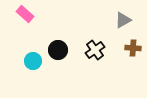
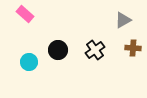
cyan circle: moved 4 px left, 1 px down
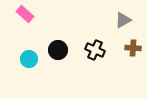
black cross: rotated 30 degrees counterclockwise
cyan circle: moved 3 px up
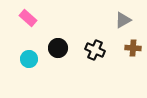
pink rectangle: moved 3 px right, 4 px down
black circle: moved 2 px up
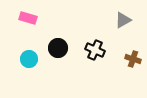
pink rectangle: rotated 24 degrees counterclockwise
brown cross: moved 11 px down; rotated 14 degrees clockwise
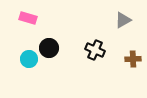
black circle: moved 9 px left
brown cross: rotated 21 degrees counterclockwise
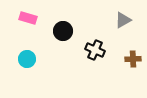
black circle: moved 14 px right, 17 px up
cyan circle: moved 2 px left
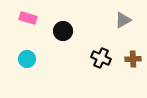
black cross: moved 6 px right, 8 px down
